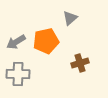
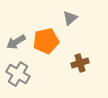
gray cross: rotated 30 degrees clockwise
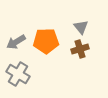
gray triangle: moved 11 px right, 9 px down; rotated 28 degrees counterclockwise
orange pentagon: rotated 10 degrees clockwise
brown cross: moved 14 px up
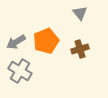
gray triangle: moved 1 px left, 14 px up
orange pentagon: rotated 20 degrees counterclockwise
gray cross: moved 2 px right, 3 px up
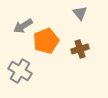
gray arrow: moved 7 px right, 16 px up
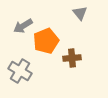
brown cross: moved 8 px left, 9 px down; rotated 12 degrees clockwise
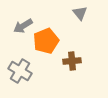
brown cross: moved 3 px down
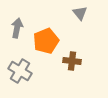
gray arrow: moved 6 px left, 2 px down; rotated 132 degrees clockwise
brown cross: rotated 12 degrees clockwise
